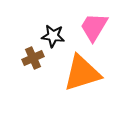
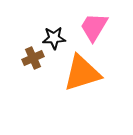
black star: moved 1 px right, 2 px down; rotated 10 degrees counterclockwise
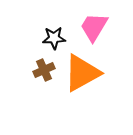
brown cross: moved 11 px right, 12 px down
orange triangle: rotated 12 degrees counterclockwise
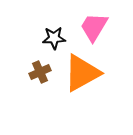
brown cross: moved 4 px left, 2 px down
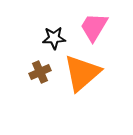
orange triangle: rotated 12 degrees counterclockwise
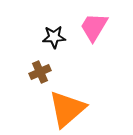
black star: moved 1 px up
orange triangle: moved 15 px left, 36 px down
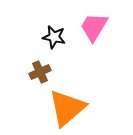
black star: rotated 15 degrees clockwise
orange triangle: moved 1 px up
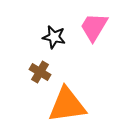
brown cross: rotated 35 degrees counterclockwise
orange triangle: moved 3 px up; rotated 33 degrees clockwise
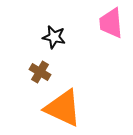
pink trapezoid: moved 17 px right, 4 px up; rotated 36 degrees counterclockwise
orange triangle: moved 4 px left, 3 px down; rotated 33 degrees clockwise
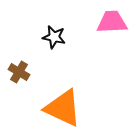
pink trapezoid: moved 1 px right, 1 px up; rotated 92 degrees clockwise
brown cross: moved 21 px left
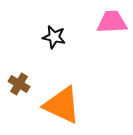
brown cross: moved 12 px down
orange triangle: moved 1 px left, 3 px up
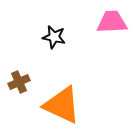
brown cross: moved 2 px up; rotated 35 degrees clockwise
